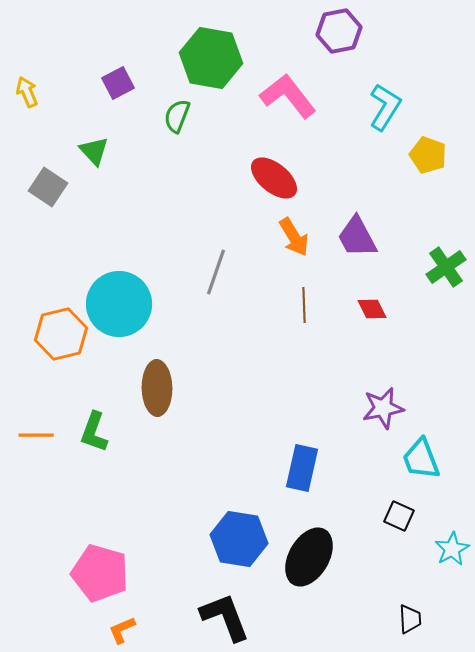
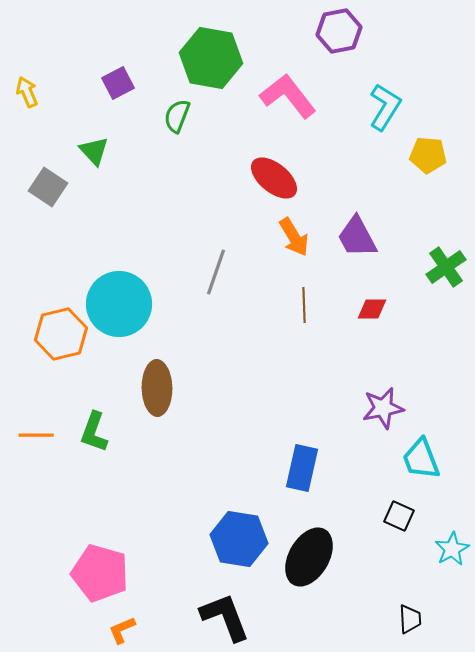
yellow pentagon: rotated 15 degrees counterclockwise
red diamond: rotated 64 degrees counterclockwise
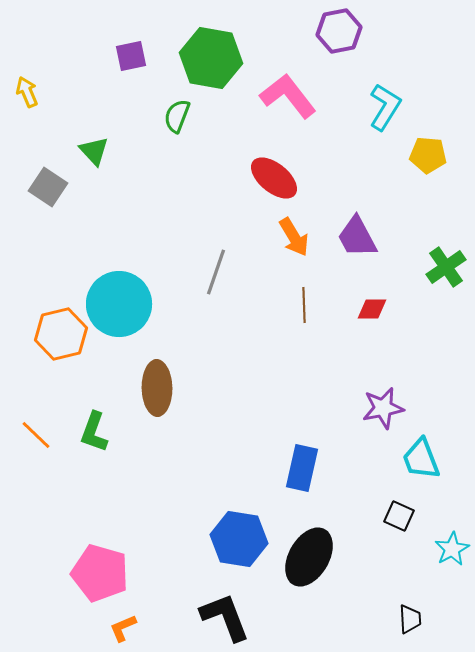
purple square: moved 13 px right, 27 px up; rotated 16 degrees clockwise
orange line: rotated 44 degrees clockwise
orange L-shape: moved 1 px right, 2 px up
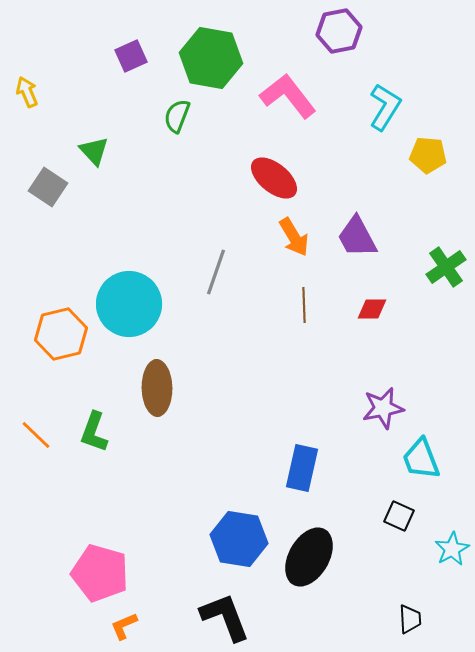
purple square: rotated 12 degrees counterclockwise
cyan circle: moved 10 px right
orange L-shape: moved 1 px right, 2 px up
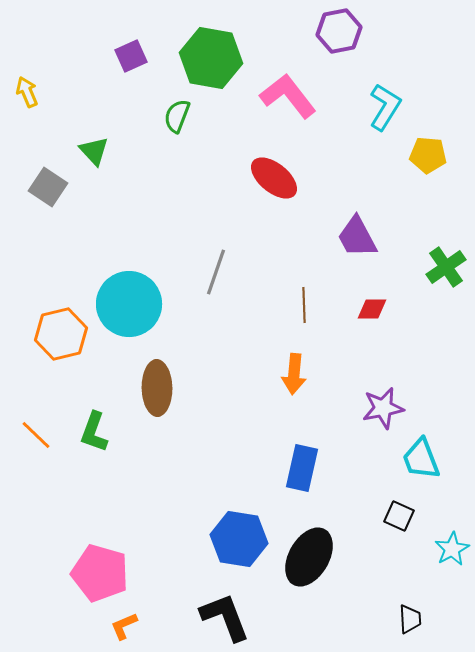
orange arrow: moved 137 px down; rotated 36 degrees clockwise
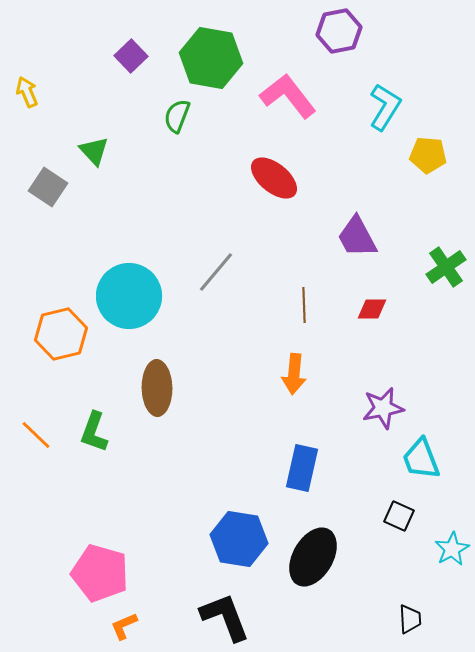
purple square: rotated 20 degrees counterclockwise
gray line: rotated 21 degrees clockwise
cyan circle: moved 8 px up
black ellipse: moved 4 px right
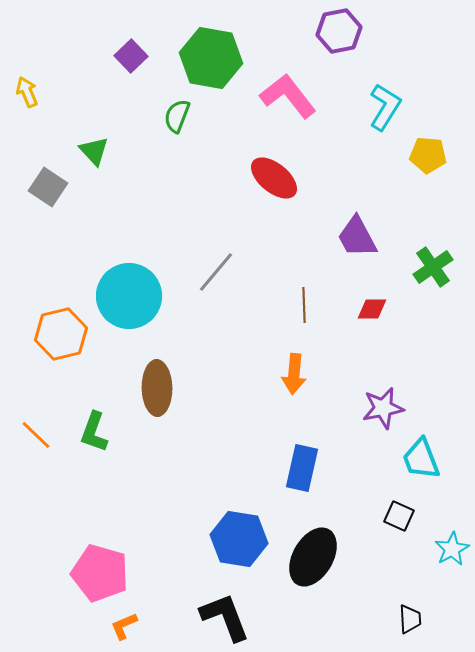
green cross: moved 13 px left
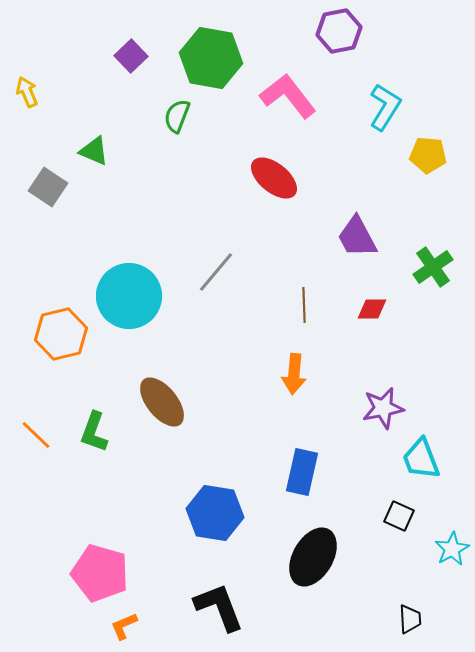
green triangle: rotated 24 degrees counterclockwise
brown ellipse: moved 5 px right, 14 px down; rotated 38 degrees counterclockwise
blue rectangle: moved 4 px down
blue hexagon: moved 24 px left, 26 px up
black L-shape: moved 6 px left, 10 px up
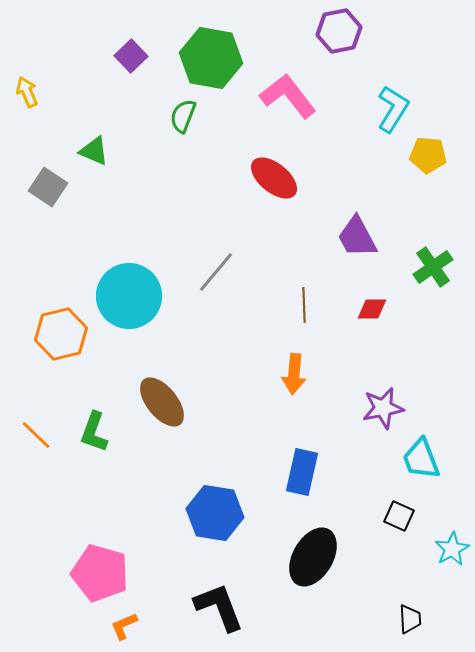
cyan L-shape: moved 8 px right, 2 px down
green semicircle: moved 6 px right
